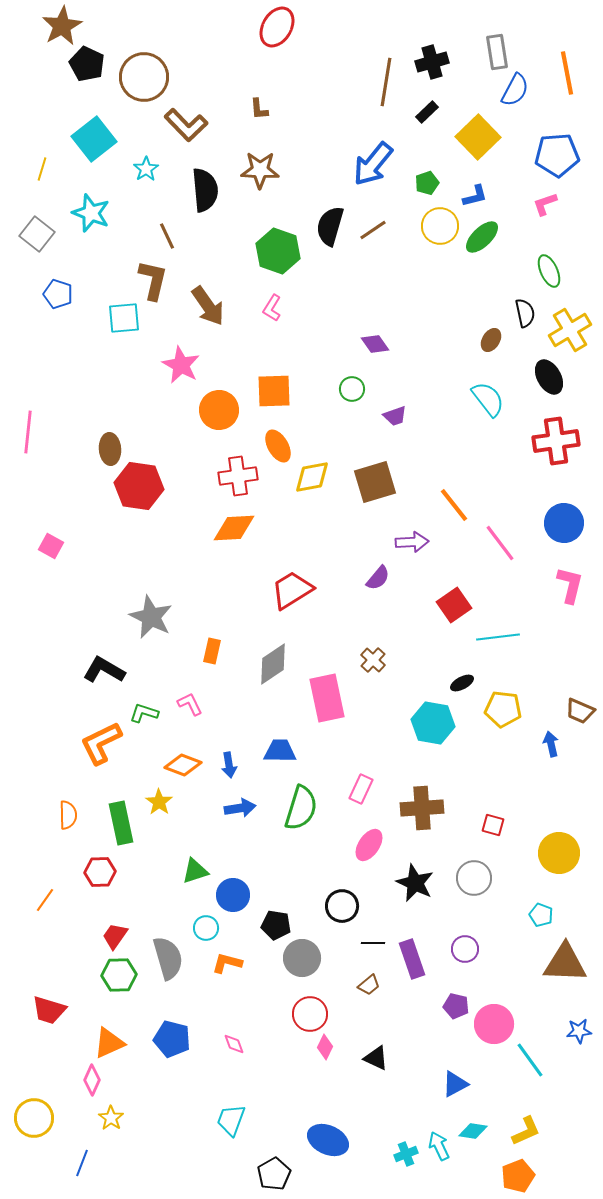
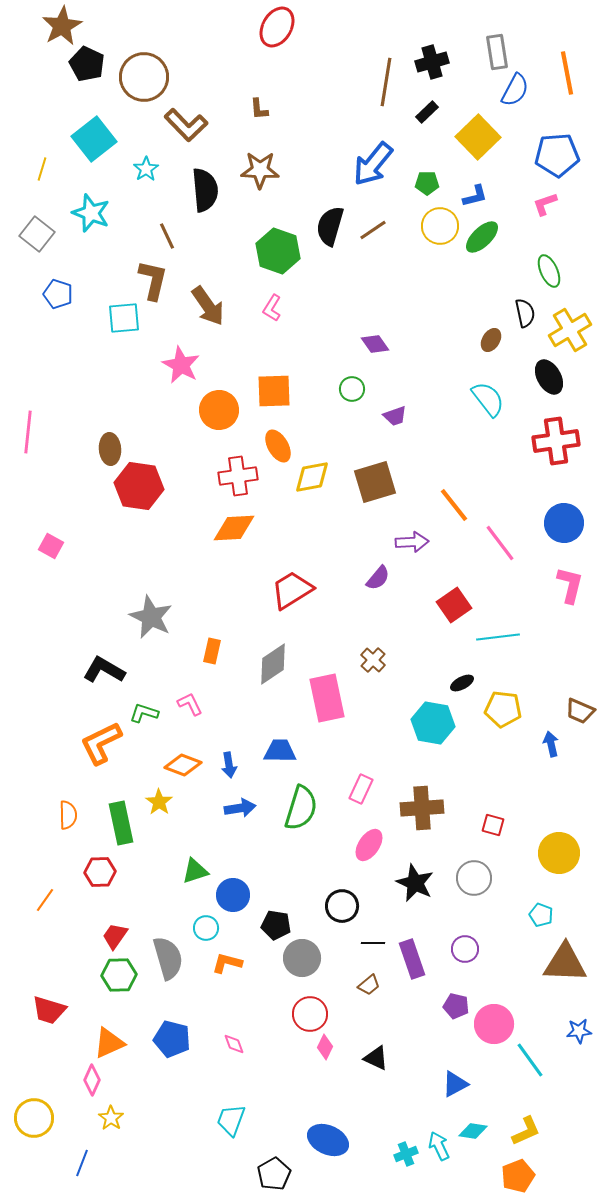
green pentagon at (427, 183): rotated 20 degrees clockwise
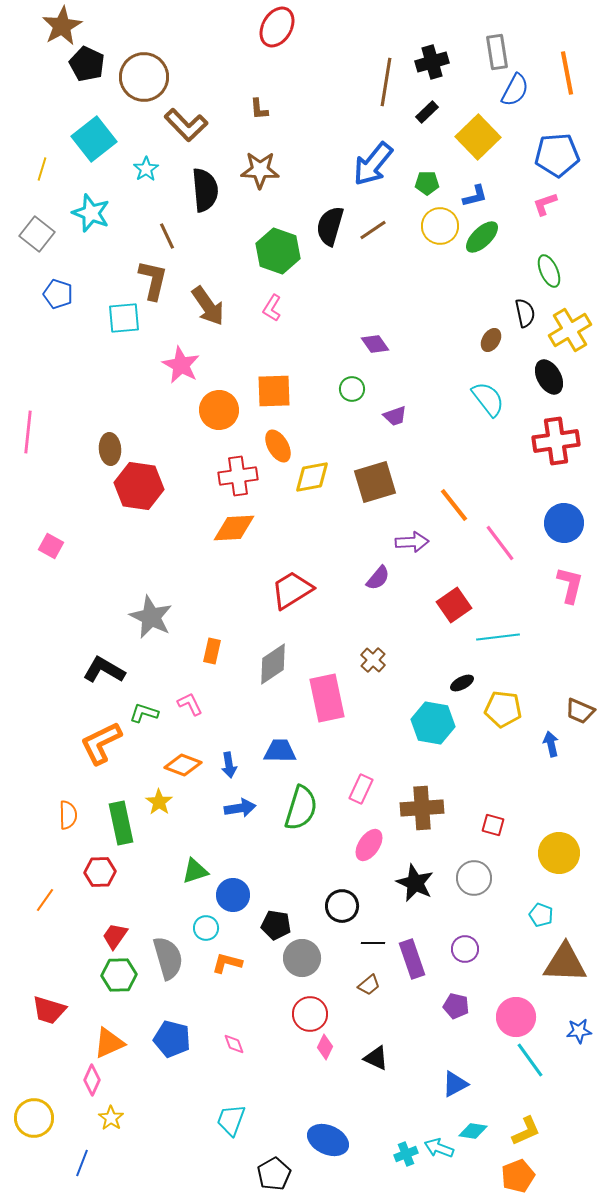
pink circle at (494, 1024): moved 22 px right, 7 px up
cyan arrow at (439, 1146): moved 2 px down; rotated 44 degrees counterclockwise
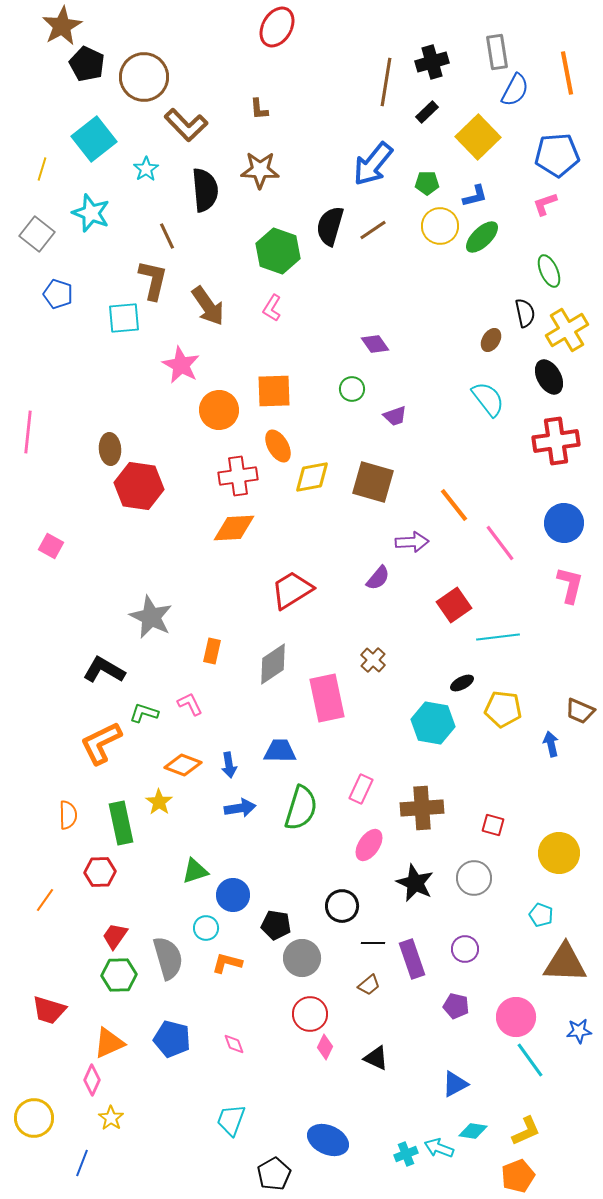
yellow cross at (570, 330): moved 3 px left
brown square at (375, 482): moved 2 px left; rotated 33 degrees clockwise
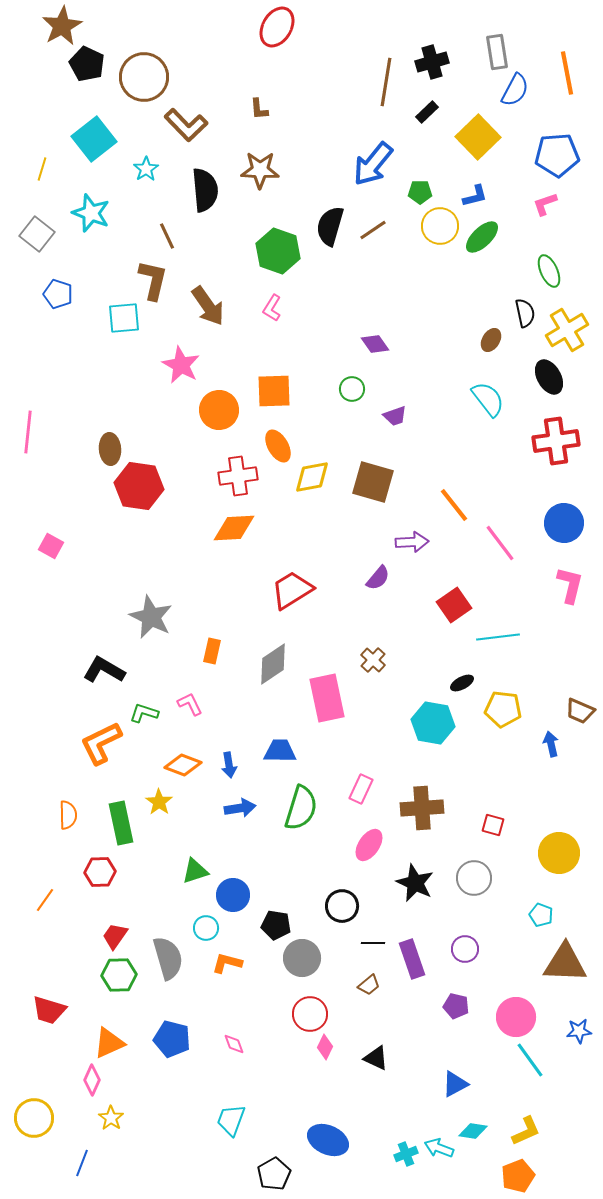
green pentagon at (427, 183): moved 7 px left, 9 px down
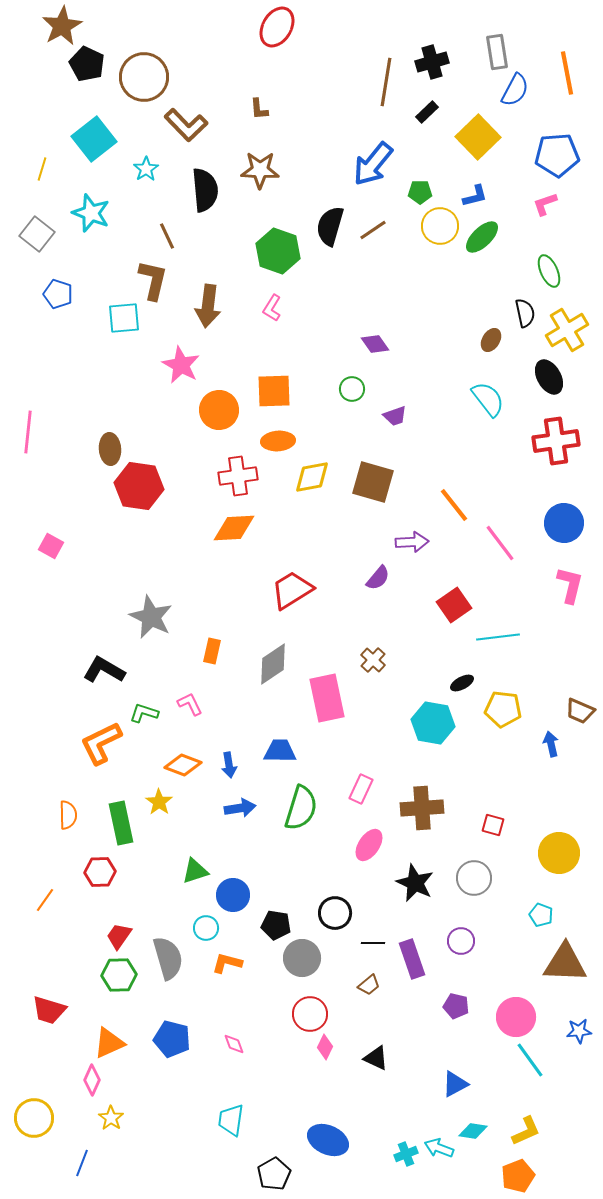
brown arrow at (208, 306): rotated 42 degrees clockwise
orange ellipse at (278, 446): moved 5 px up; rotated 64 degrees counterclockwise
black circle at (342, 906): moved 7 px left, 7 px down
red trapezoid at (115, 936): moved 4 px right
purple circle at (465, 949): moved 4 px left, 8 px up
cyan trapezoid at (231, 1120): rotated 12 degrees counterclockwise
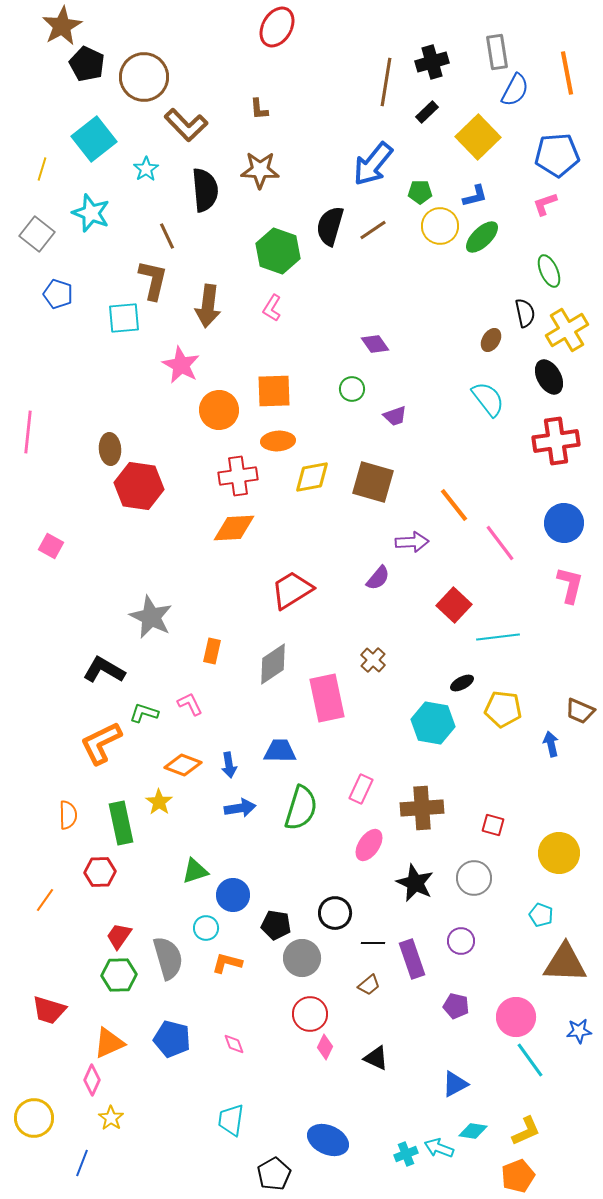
red square at (454, 605): rotated 12 degrees counterclockwise
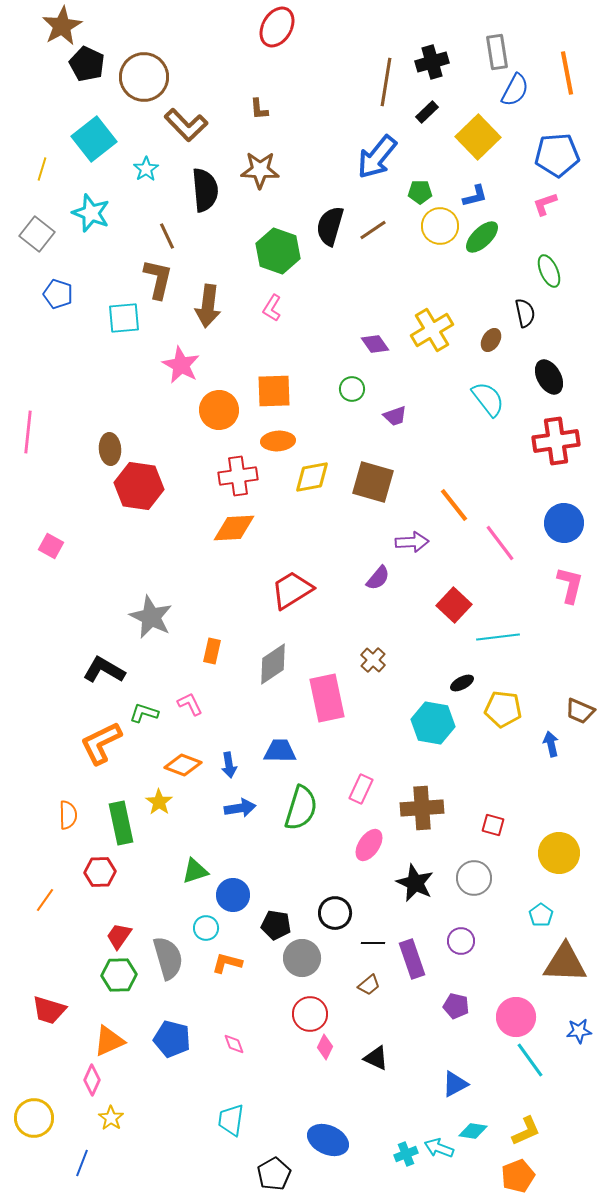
blue arrow at (373, 164): moved 4 px right, 7 px up
brown L-shape at (153, 280): moved 5 px right, 1 px up
yellow cross at (567, 330): moved 135 px left
cyan pentagon at (541, 915): rotated 15 degrees clockwise
orange triangle at (109, 1043): moved 2 px up
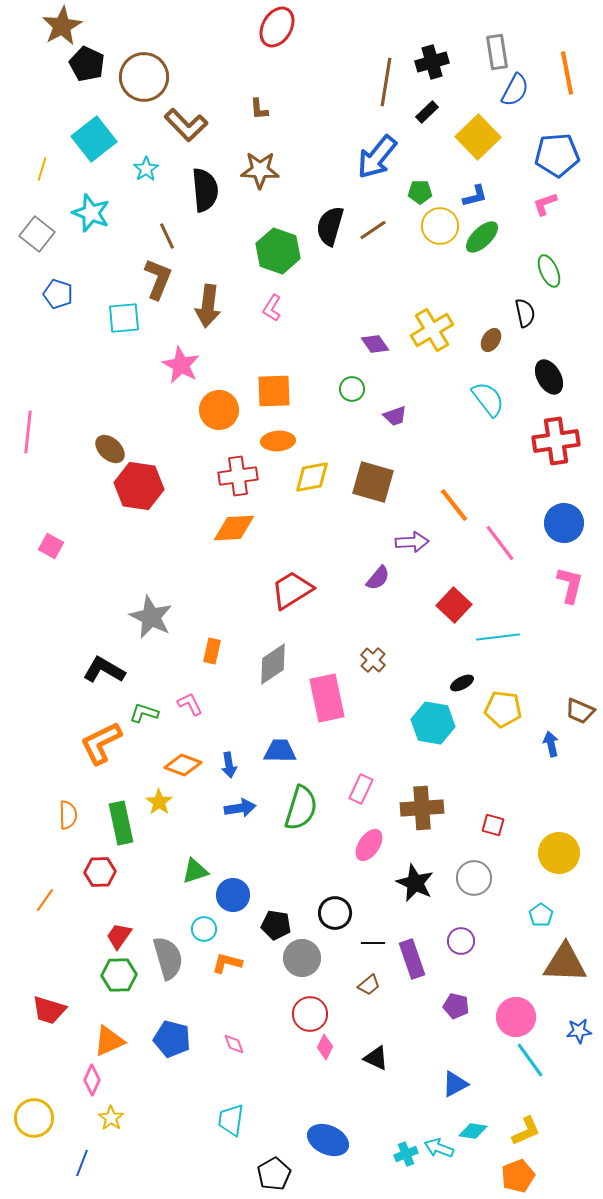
brown L-shape at (158, 279): rotated 9 degrees clockwise
brown ellipse at (110, 449): rotated 44 degrees counterclockwise
cyan circle at (206, 928): moved 2 px left, 1 px down
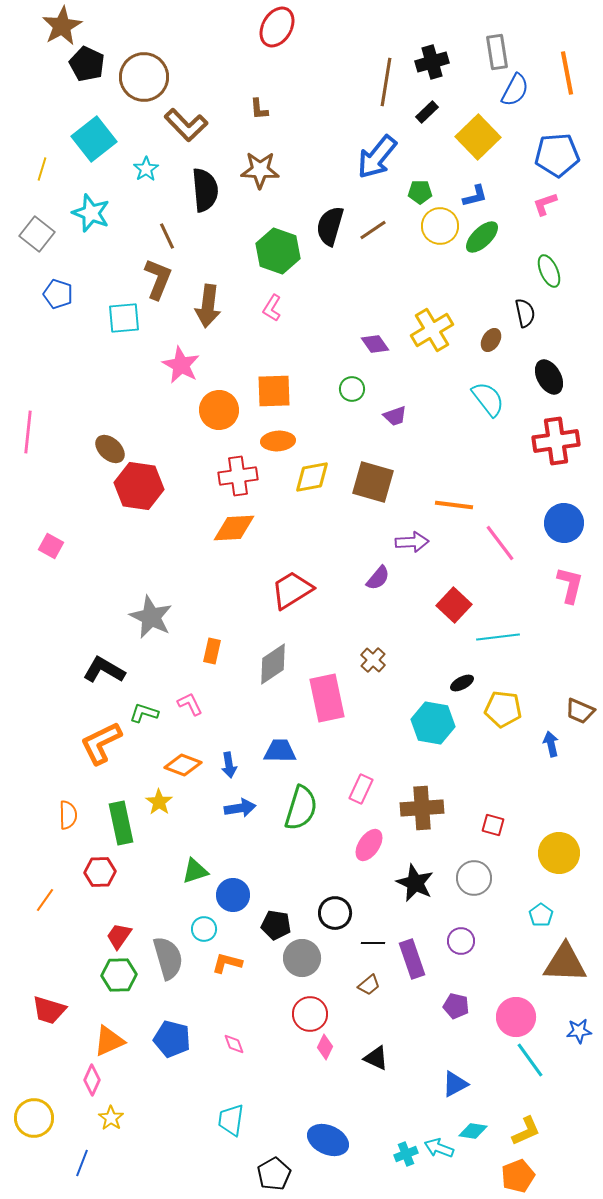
orange line at (454, 505): rotated 45 degrees counterclockwise
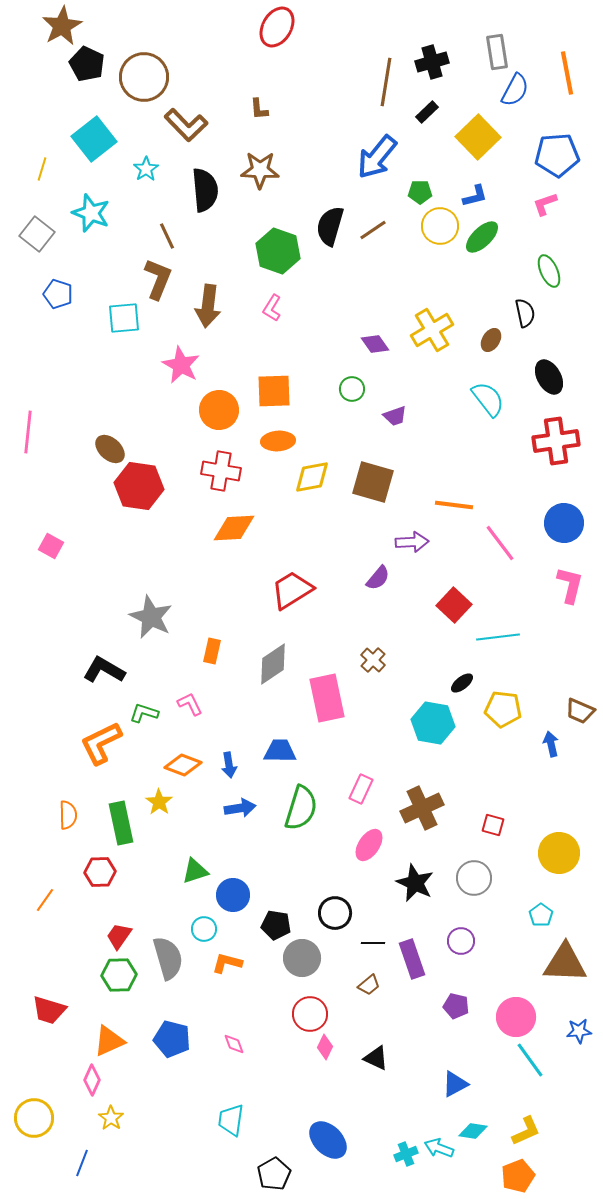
red cross at (238, 476): moved 17 px left, 5 px up; rotated 18 degrees clockwise
black ellipse at (462, 683): rotated 10 degrees counterclockwise
brown cross at (422, 808): rotated 21 degrees counterclockwise
blue ellipse at (328, 1140): rotated 21 degrees clockwise
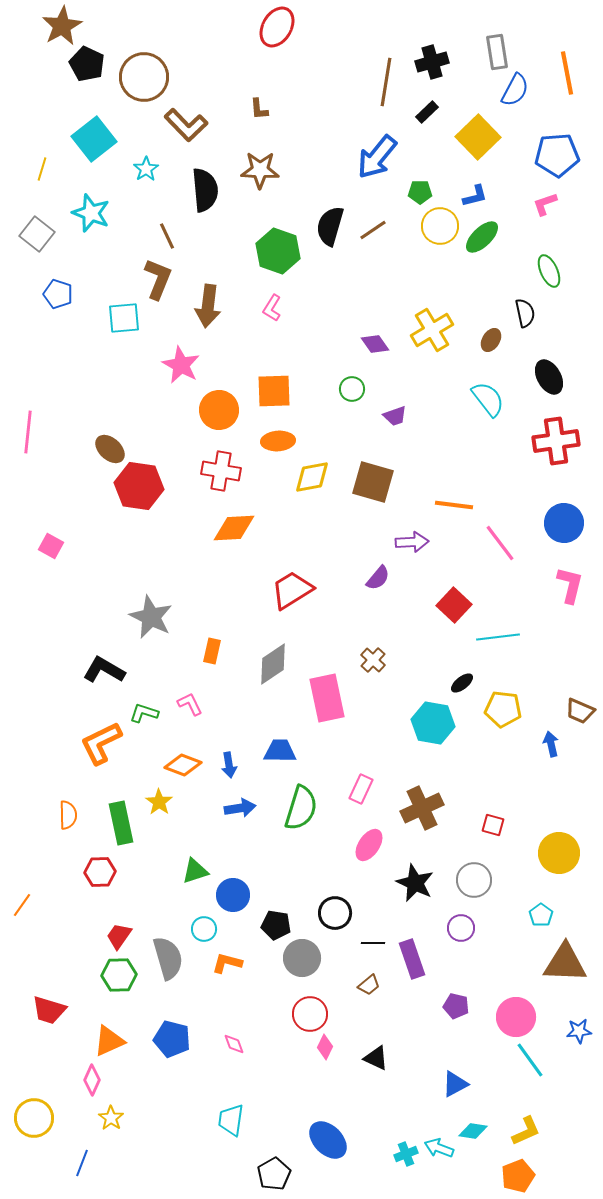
gray circle at (474, 878): moved 2 px down
orange line at (45, 900): moved 23 px left, 5 px down
purple circle at (461, 941): moved 13 px up
